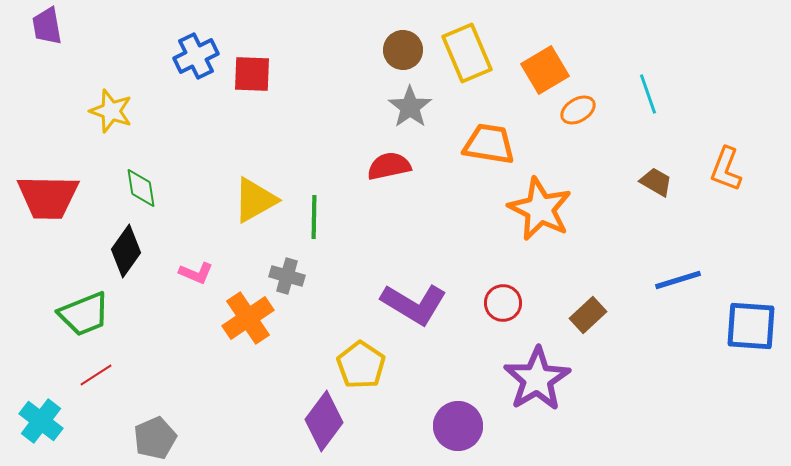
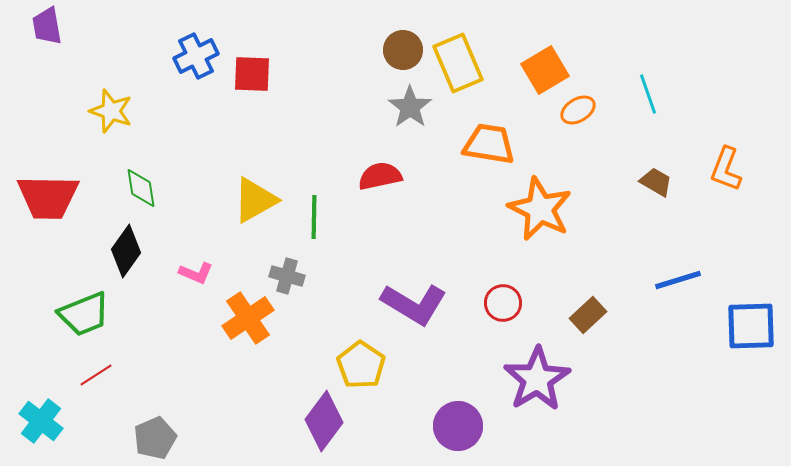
yellow rectangle: moved 9 px left, 10 px down
red semicircle: moved 9 px left, 10 px down
blue square: rotated 6 degrees counterclockwise
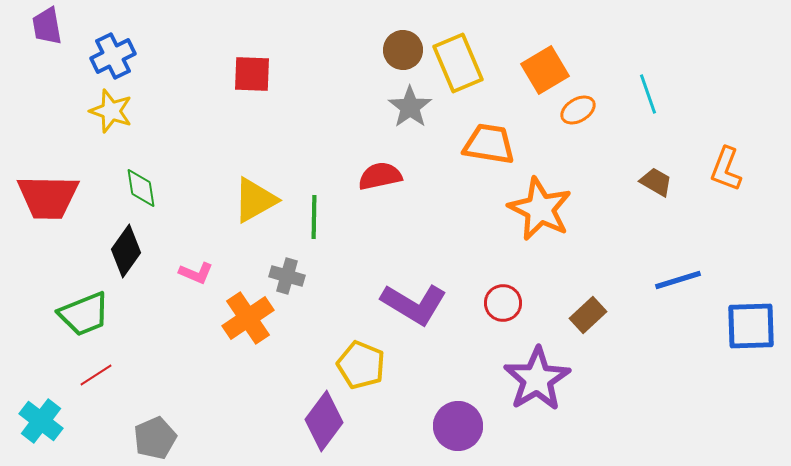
blue cross: moved 83 px left
yellow pentagon: rotated 12 degrees counterclockwise
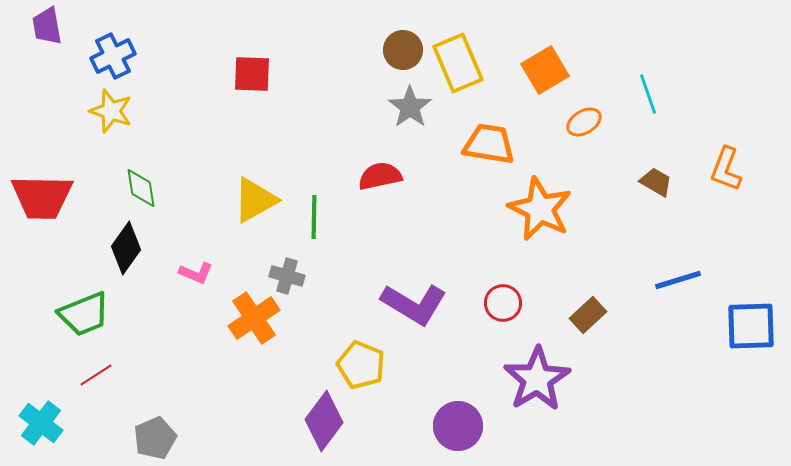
orange ellipse: moved 6 px right, 12 px down
red trapezoid: moved 6 px left
black diamond: moved 3 px up
orange cross: moved 6 px right
cyan cross: moved 2 px down
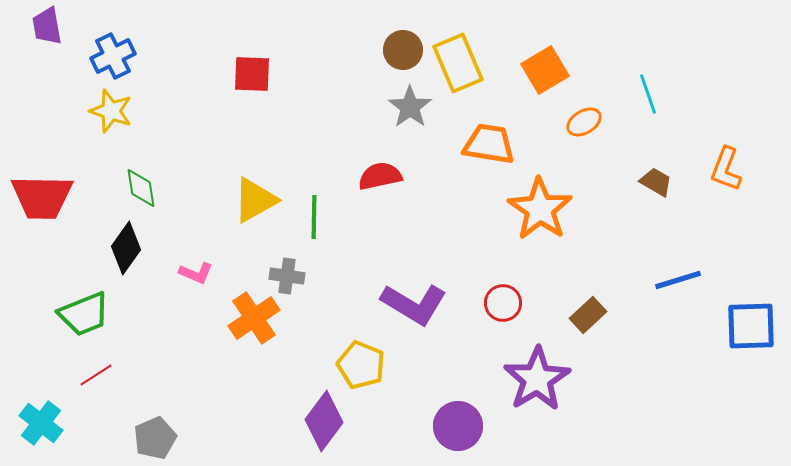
orange star: rotated 8 degrees clockwise
gray cross: rotated 8 degrees counterclockwise
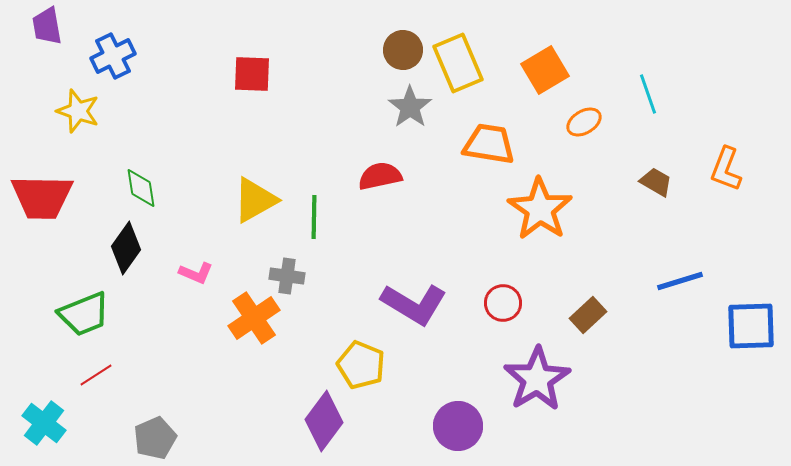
yellow star: moved 33 px left
blue line: moved 2 px right, 1 px down
cyan cross: moved 3 px right
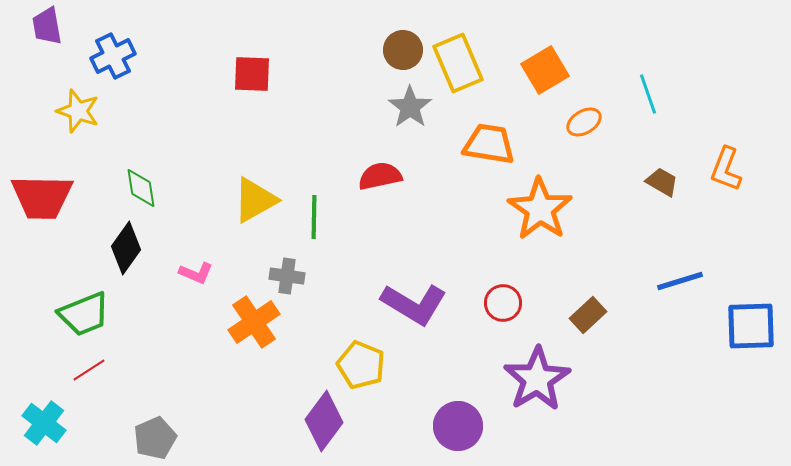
brown trapezoid: moved 6 px right
orange cross: moved 4 px down
red line: moved 7 px left, 5 px up
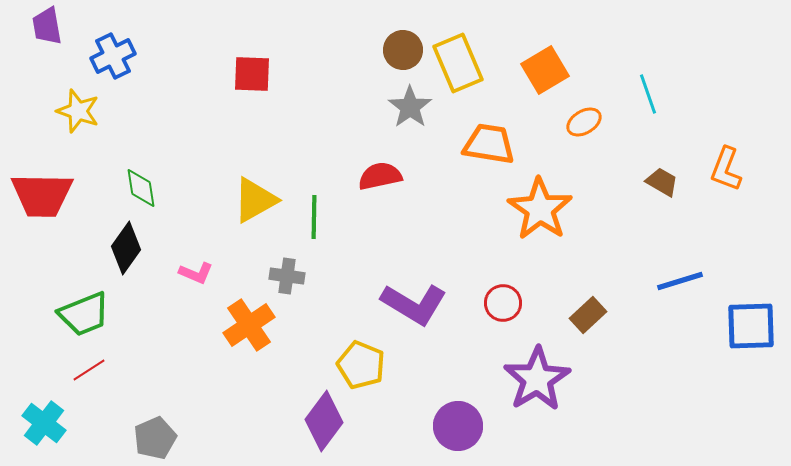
red trapezoid: moved 2 px up
orange cross: moved 5 px left, 3 px down
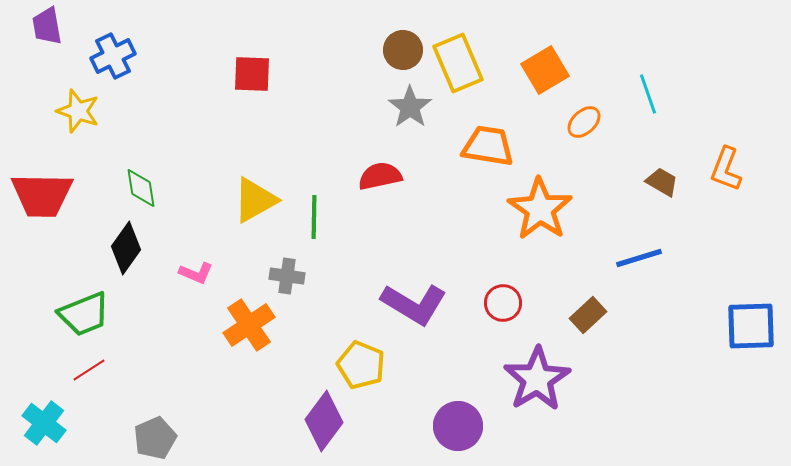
orange ellipse: rotated 12 degrees counterclockwise
orange trapezoid: moved 1 px left, 2 px down
blue line: moved 41 px left, 23 px up
